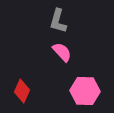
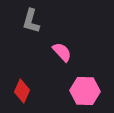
gray L-shape: moved 27 px left
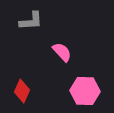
gray L-shape: rotated 110 degrees counterclockwise
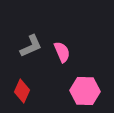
gray L-shape: moved 25 px down; rotated 20 degrees counterclockwise
pink semicircle: rotated 20 degrees clockwise
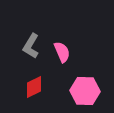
gray L-shape: rotated 145 degrees clockwise
red diamond: moved 12 px right, 4 px up; rotated 40 degrees clockwise
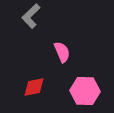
gray L-shape: moved 30 px up; rotated 15 degrees clockwise
red diamond: rotated 15 degrees clockwise
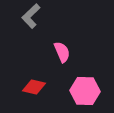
red diamond: rotated 25 degrees clockwise
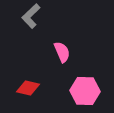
red diamond: moved 6 px left, 1 px down
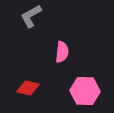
gray L-shape: rotated 15 degrees clockwise
pink semicircle: rotated 30 degrees clockwise
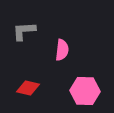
gray L-shape: moved 7 px left, 15 px down; rotated 25 degrees clockwise
pink semicircle: moved 2 px up
